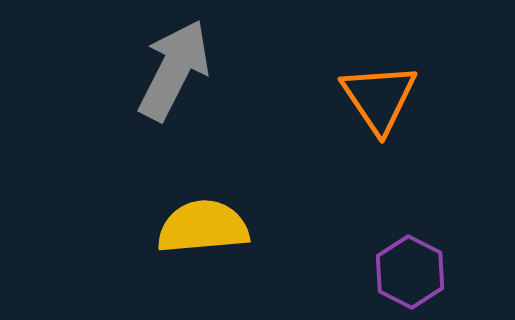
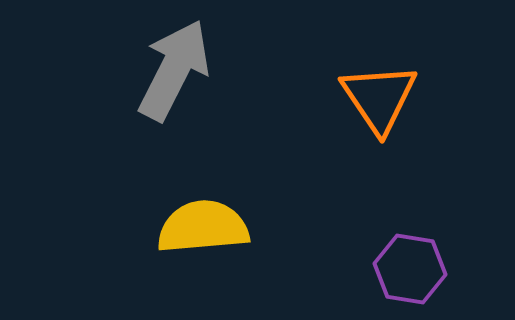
purple hexagon: moved 3 px up; rotated 18 degrees counterclockwise
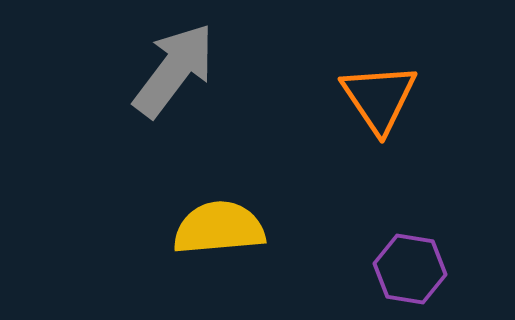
gray arrow: rotated 10 degrees clockwise
yellow semicircle: moved 16 px right, 1 px down
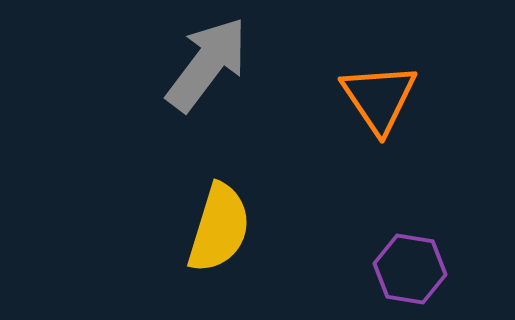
gray arrow: moved 33 px right, 6 px up
yellow semicircle: rotated 112 degrees clockwise
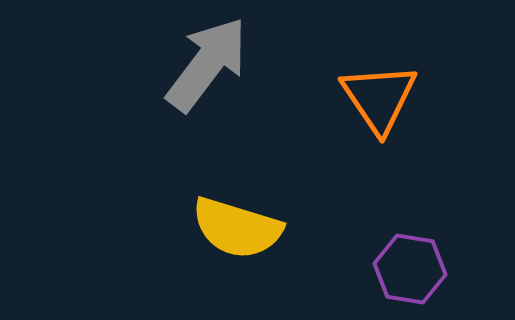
yellow semicircle: moved 18 px right; rotated 90 degrees clockwise
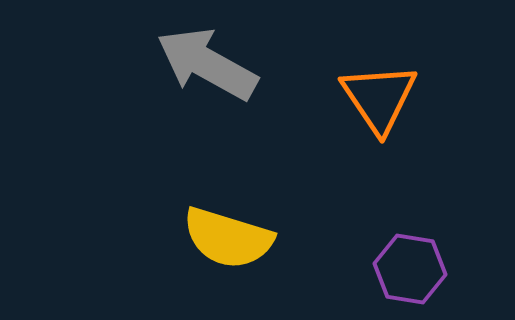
gray arrow: rotated 98 degrees counterclockwise
yellow semicircle: moved 9 px left, 10 px down
